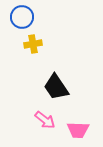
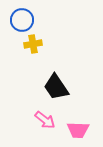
blue circle: moved 3 px down
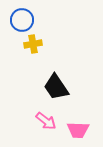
pink arrow: moved 1 px right, 1 px down
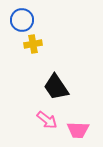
pink arrow: moved 1 px right, 1 px up
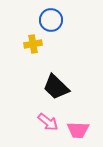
blue circle: moved 29 px right
black trapezoid: rotated 12 degrees counterclockwise
pink arrow: moved 1 px right, 2 px down
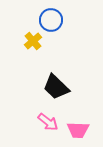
yellow cross: moved 3 px up; rotated 30 degrees counterclockwise
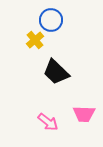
yellow cross: moved 2 px right, 1 px up
black trapezoid: moved 15 px up
pink trapezoid: moved 6 px right, 16 px up
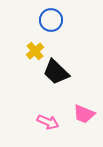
yellow cross: moved 11 px down
pink trapezoid: rotated 20 degrees clockwise
pink arrow: rotated 15 degrees counterclockwise
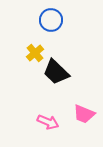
yellow cross: moved 2 px down
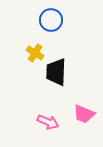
yellow cross: rotated 18 degrees counterclockwise
black trapezoid: rotated 48 degrees clockwise
